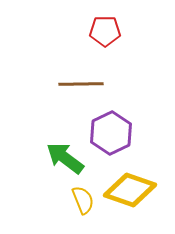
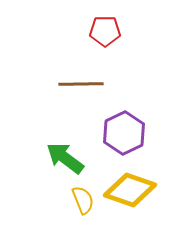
purple hexagon: moved 13 px right
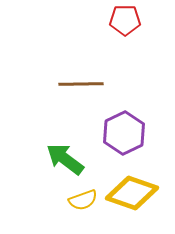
red pentagon: moved 20 px right, 11 px up
green arrow: moved 1 px down
yellow diamond: moved 2 px right, 3 px down
yellow semicircle: rotated 92 degrees clockwise
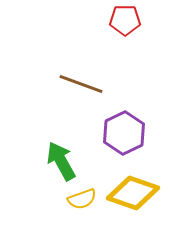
brown line: rotated 21 degrees clockwise
green arrow: moved 4 px left, 2 px down; rotated 24 degrees clockwise
yellow diamond: moved 1 px right
yellow semicircle: moved 1 px left, 1 px up
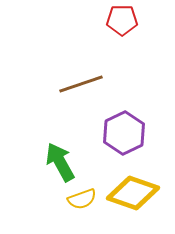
red pentagon: moved 3 px left
brown line: rotated 39 degrees counterclockwise
green arrow: moved 1 px left, 1 px down
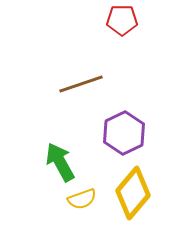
yellow diamond: rotated 69 degrees counterclockwise
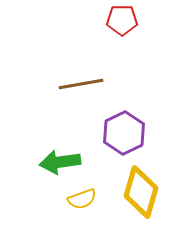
brown line: rotated 9 degrees clockwise
green arrow: rotated 69 degrees counterclockwise
yellow diamond: moved 8 px right, 1 px up; rotated 24 degrees counterclockwise
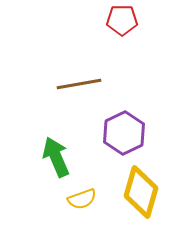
brown line: moved 2 px left
green arrow: moved 4 px left, 5 px up; rotated 75 degrees clockwise
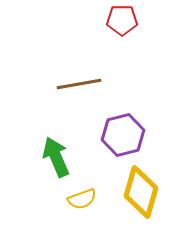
purple hexagon: moved 1 px left, 2 px down; rotated 12 degrees clockwise
